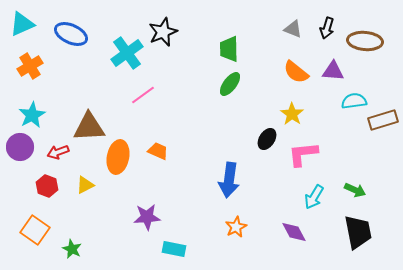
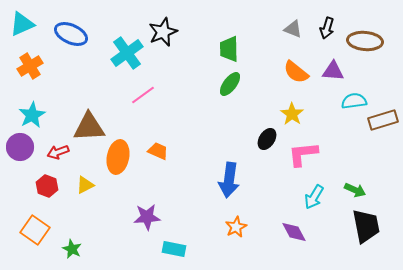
black trapezoid: moved 8 px right, 6 px up
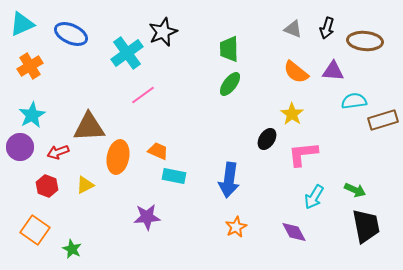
cyan rectangle: moved 73 px up
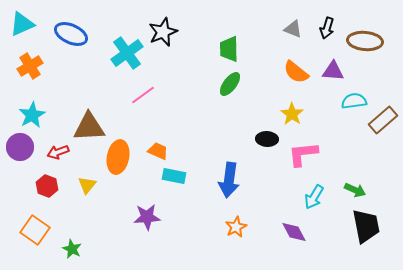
brown rectangle: rotated 24 degrees counterclockwise
black ellipse: rotated 60 degrees clockwise
yellow triangle: moved 2 px right; rotated 24 degrees counterclockwise
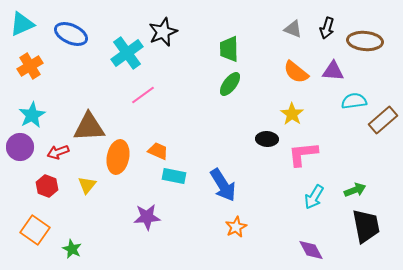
blue arrow: moved 6 px left, 5 px down; rotated 40 degrees counterclockwise
green arrow: rotated 45 degrees counterclockwise
purple diamond: moved 17 px right, 18 px down
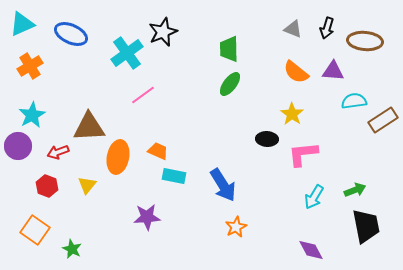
brown rectangle: rotated 8 degrees clockwise
purple circle: moved 2 px left, 1 px up
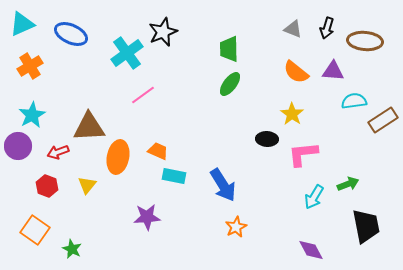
green arrow: moved 7 px left, 6 px up
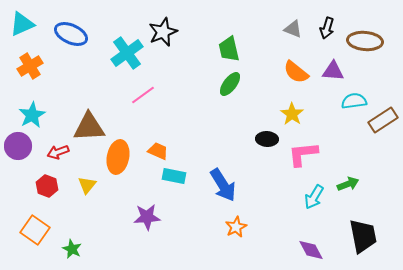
green trapezoid: rotated 12 degrees counterclockwise
black trapezoid: moved 3 px left, 10 px down
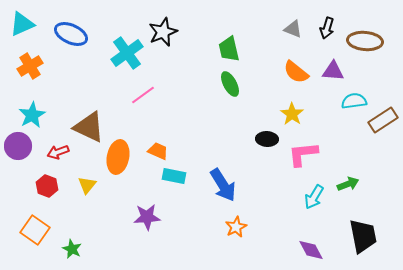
green ellipse: rotated 65 degrees counterclockwise
brown triangle: rotated 28 degrees clockwise
